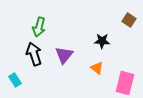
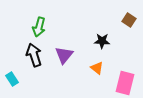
black arrow: moved 1 px down
cyan rectangle: moved 3 px left, 1 px up
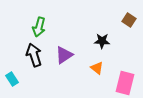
purple triangle: rotated 18 degrees clockwise
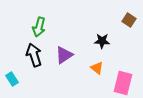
pink rectangle: moved 2 px left
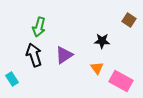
orange triangle: rotated 16 degrees clockwise
pink rectangle: moved 2 px left, 2 px up; rotated 75 degrees counterclockwise
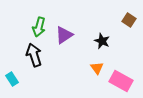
black star: rotated 21 degrees clockwise
purple triangle: moved 20 px up
